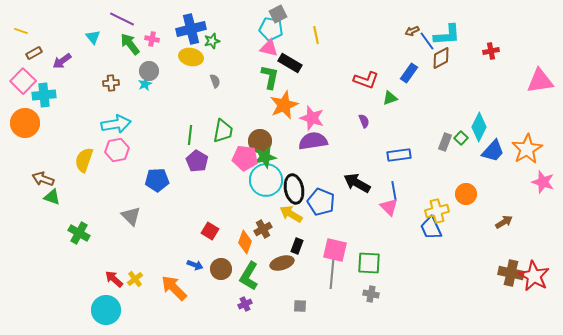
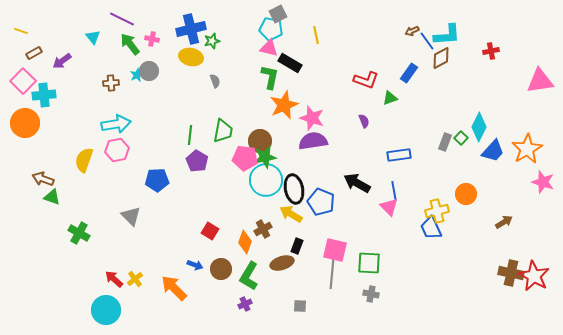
cyan star at (145, 84): moved 8 px left, 9 px up
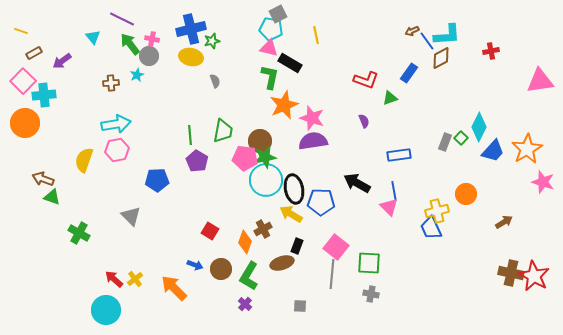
gray circle at (149, 71): moved 15 px up
green line at (190, 135): rotated 12 degrees counterclockwise
blue pentagon at (321, 202): rotated 20 degrees counterclockwise
pink square at (335, 250): moved 1 px right, 3 px up; rotated 25 degrees clockwise
purple cross at (245, 304): rotated 24 degrees counterclockwise
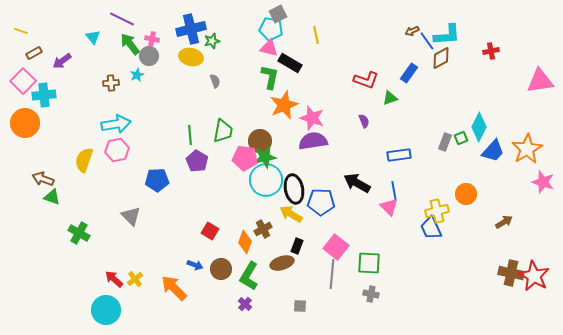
green square at (461, 138): rotated 24 degrees clockwise
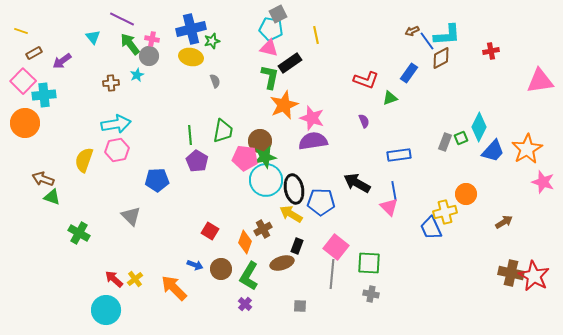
black rectangle at (290, 63): rotated 65 degrees counterclockwise
yellow cross at (437, 211): moved 8 px right, 1 px down
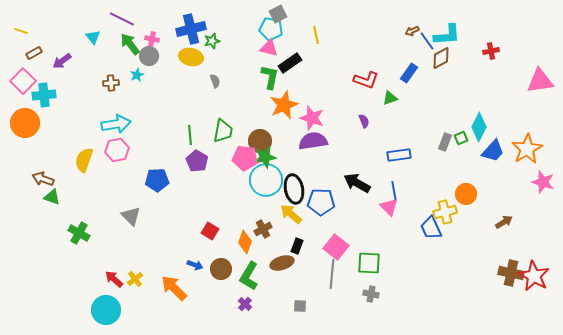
yellow arrow at (291, 214): rotated 10 degrees clockwise
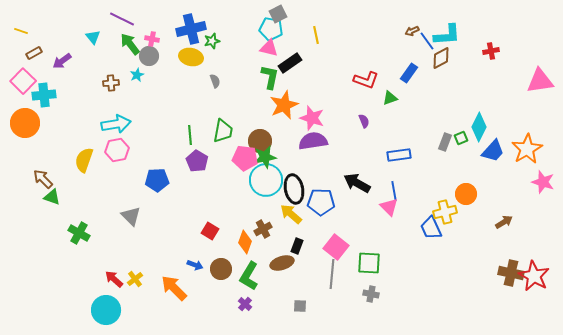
brown arrow at (43, 179): rotated 25 degrees clockwise
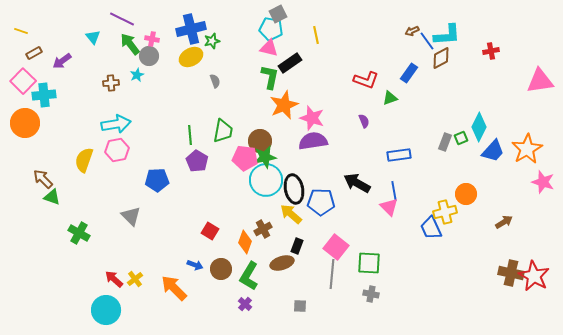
yellow ellipse at (191, 57): rotated 40 degrees counterclockwise
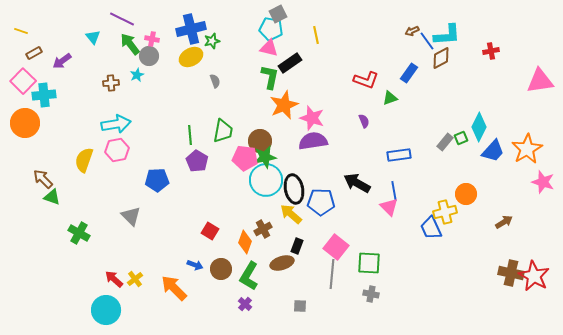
gray rectangle at (445, 142): rotated 18 degrees clockwise
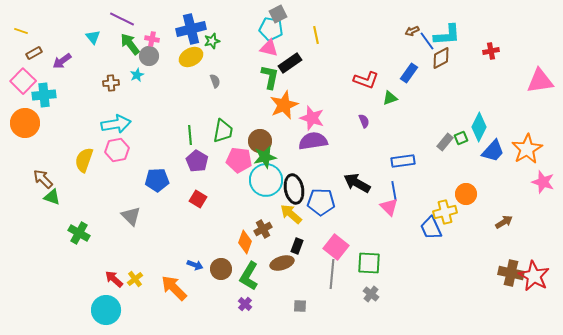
blue rectangle at (399, 155): moved 4 px right, 6 px down
pink pentagon at (245, 158): moved 6 px left, 2 px down
red square at (210, 231): moved 12 px left, 32 px up
gray cross at (371, 294): rotated 28 degrees clockwise
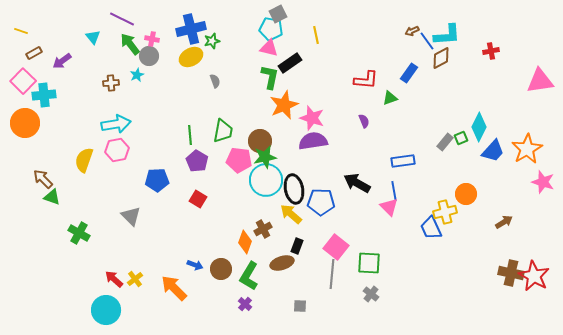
red L-shape at (366, 80): rotated 15 degrees counterclockwise
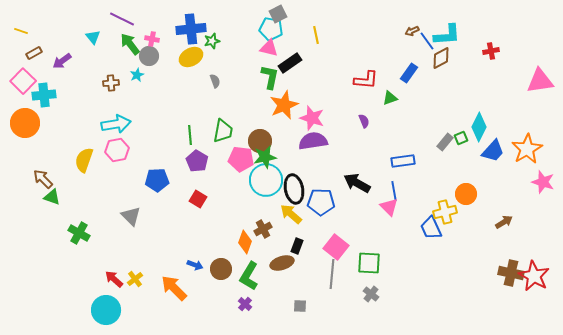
blue cross at (191, 29): rotated 8 degrees clockwise
pink pentagon at (239, 160): moved 2 px right, 1 px up
